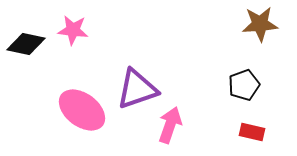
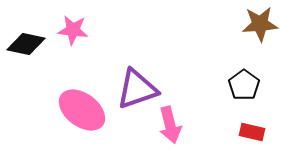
black pentagon: rotated 16 degrees counterclockwise
pink arrow: rotated 147 degrees clockwise
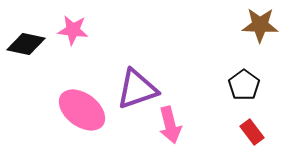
brown star: moved 1 px down; rotated 6 degrees clockwise
red rectangle: rotated 40 degrees clockwise
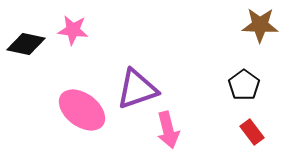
pink arrow: moved 2 px left, 5 px down
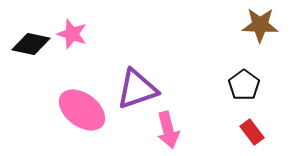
pink star: moved 1 px left, 4 px down; rotated 12 degrees clockwise
black diamond: moved 5 px right
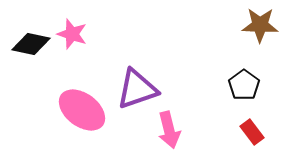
pink arrow: moved 1 px right
